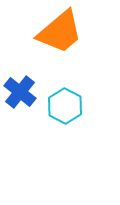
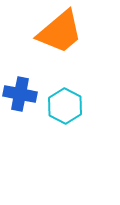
blue cross: moved 2 px down; rotated 28 degrees counterclockwise
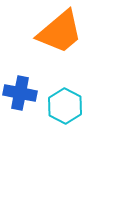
blue cross: moved 1 px up
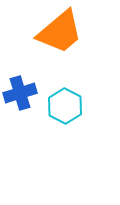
blue cross: rotated 28 degrees counterclockwise
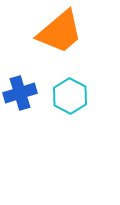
cyan hexagon: moved 5 px right, 10 px up
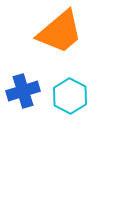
blue cross: moved 3 px right, 2 px up
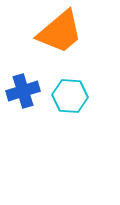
cyan hexagon: rotated 24 degrees counterclockwise
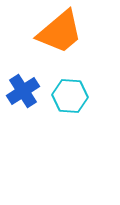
blue cross: rotated 16 degrees counterclockwise
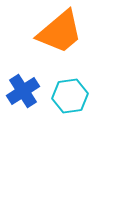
cyan hexagon: rotated 12 degrees counterclockwise
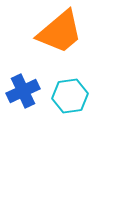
blue cross: rotated 8 degrees clockwise
